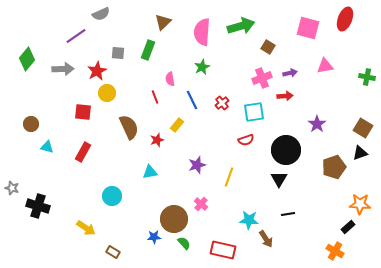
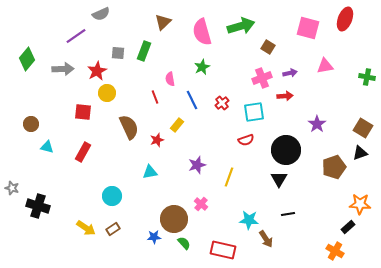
pink semicircle at (202, 32): rotated 20 degrees counterclockwise
green rectangle at (148, 50): moved 4 px left, 1 px down
brown rectangle at (113, 252): moved 23 px up; rotated 64 degrees counterclockwise
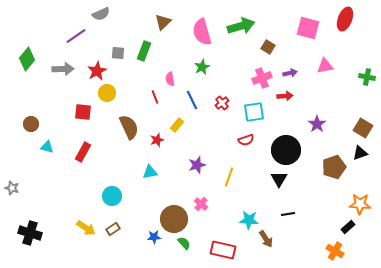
black cross at (38, 206): moved 8 px left, 27 px down
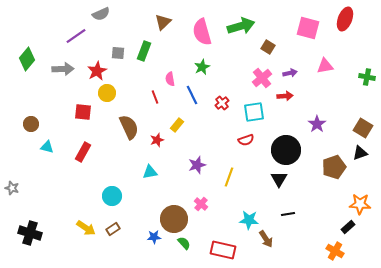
pink cross at (262, 78): rotated 18 degrees counterclockwise
blue line at (192, 100): moved 5 px up
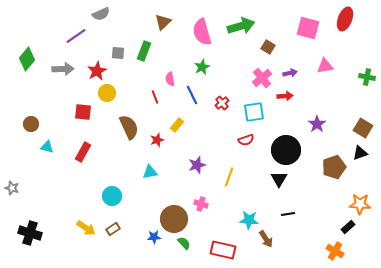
pink cross at (201, 204): rotated 24 degrees counterclockwise
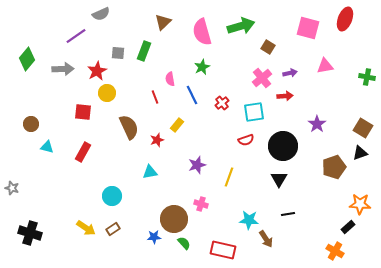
black circle at (286, 150): moved 3 px left, 4 px up
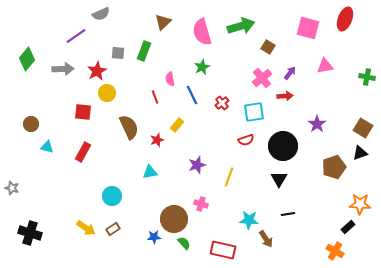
purple arrow at (290, 73): rotated 40 degrees counterclockwise
